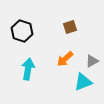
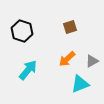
orange arrow: moved 2 px right
cyan arrow: moved 1 px down; rotated 30 degrees clockwise
cyan triangle: moved 3 px left, 2 px down
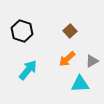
brown square: moved 4 px down; rotated 24 degrees counterclockwise
cyan triangle: rotated 18 degrees clockwise
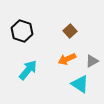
orange arrow: rotated 18 degrees clockwise
cyan triangle: rotated 36 degrees clockwise
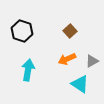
cyan arrow: rotated 30 degrees counterclockwise
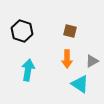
brown square: rotated 32 degrees counterclockwise
orange arrow: rotated 66 degrees counterclockwise
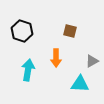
orange arrow: moved 11 px left, 1 px up
cyan triangle: rotated 30 degrees counterclockwise
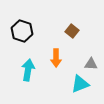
brown square: moved 2 px right; rotated 24 degrees clockwise
gray triangle: moved 1 px left, 3 px down; rotated 32 degrees clockwise
cyan triangle: rotated 24 degrees counterclockwise
